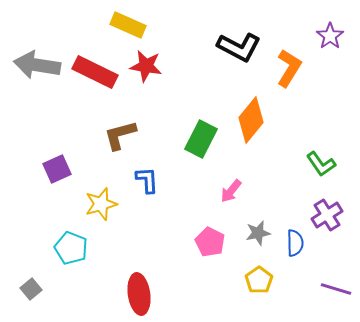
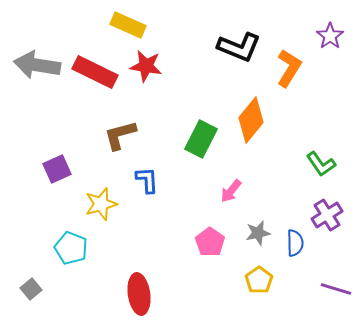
black L-shape: rotated 6 degrees counterclockwise
pink pentagon: rotated 8 degrees clockwise
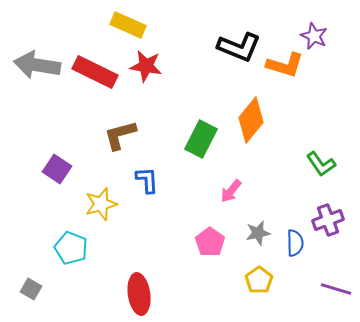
purple star: moved 16 px left; rotated 12 degrees counterclockwise
orange L-shape: moved 4 px left, 3 px up; rotated 75 degrees clockwise
purple square: rotated 32 degrees counterclockwise
purple cross: moved 1 px right, 5 px down; rotated 12 degrees clockwise
gray square: rotated 20 degrees counterclockwise
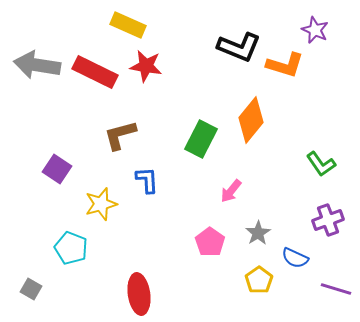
purple star: moved 1 px right, 6 px up
gray star: rotated 20 degrees counterclockwise
blue semicircle: moved 15 px down; rotated 116 degrees clockwise
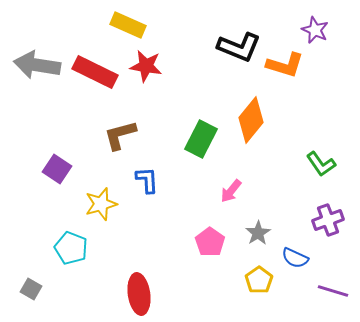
purple line: moved 3 px left, 2 px down
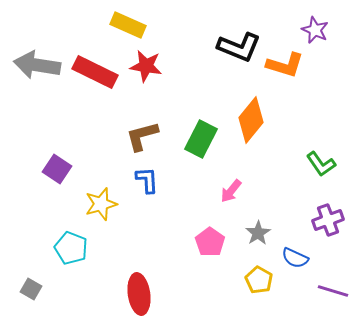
brown L-shape: moved 22 px right, 1 px down
yellow pentagon: rotated 8 degrees counterclockwise
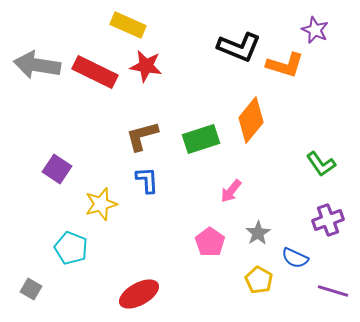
green rectangle: rotated 45 degrees clockwise
red ellipse: rotated 69 degrees clockwise
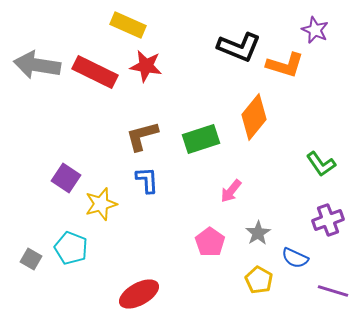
orange diamond: moved 3 px right, 3 px up
purple square: moved 9 px right, 9 px down
gray square: moved 30 px up
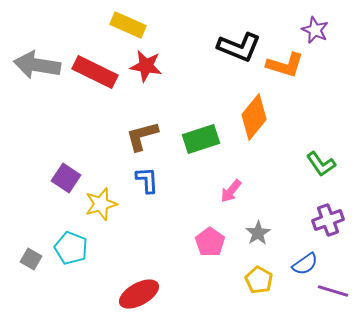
blue semicircle: moved 10 px right, 6 px down; rotated 60 degrees counterclockwise
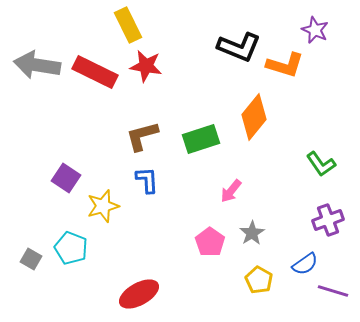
yellow rectangle: rotated 40 degrees clockwise
yellow star: moved 2 px right, 2 px down
gray star: moved 6 px left
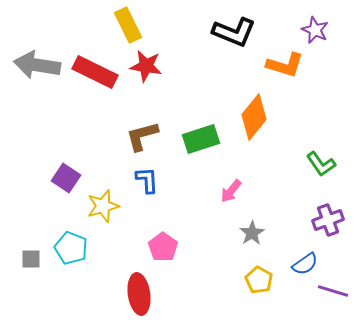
black L-shape: moved 5 px left, 15 px up
pink pentagon: moved 47 px left, 5 px down
gray square: rotated 30 degrees counterclockwise
red ellipse: rotated 69 degrees counterclockwise
